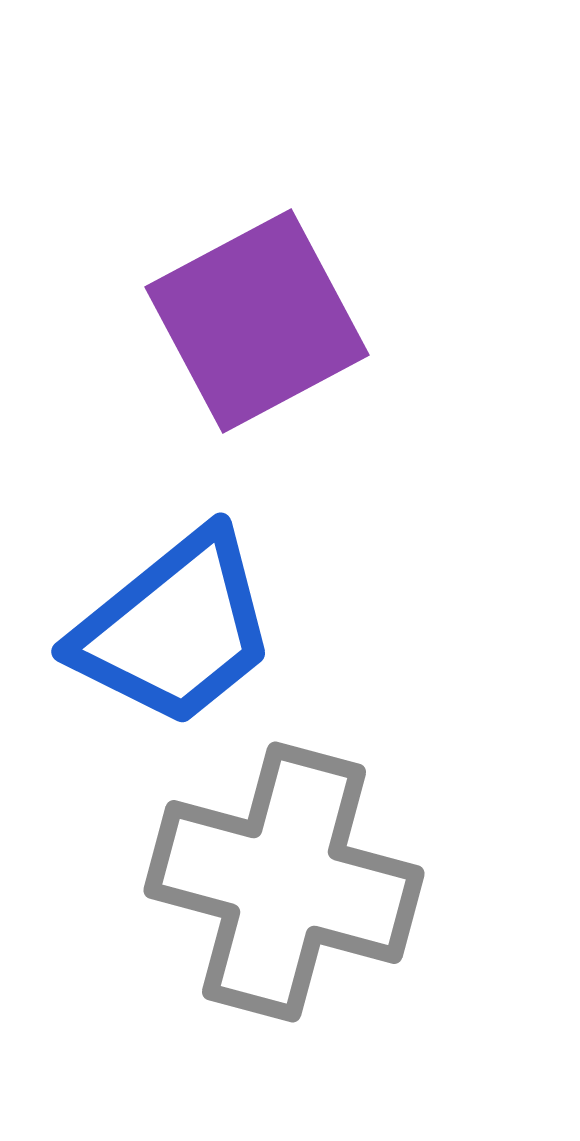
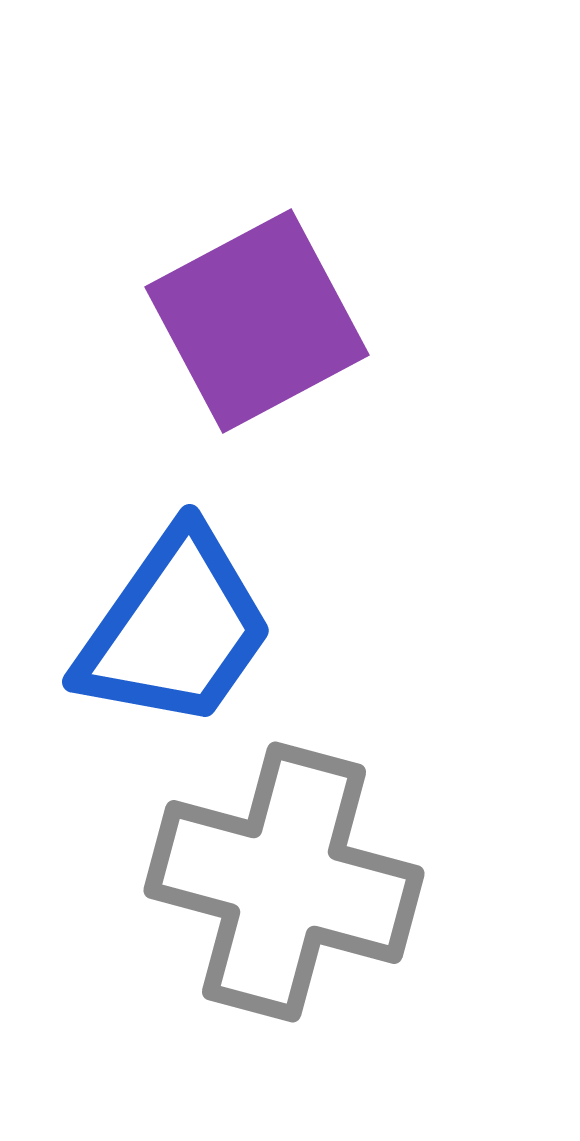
blue trapezoid: rotated 16 degrees counterclockwise
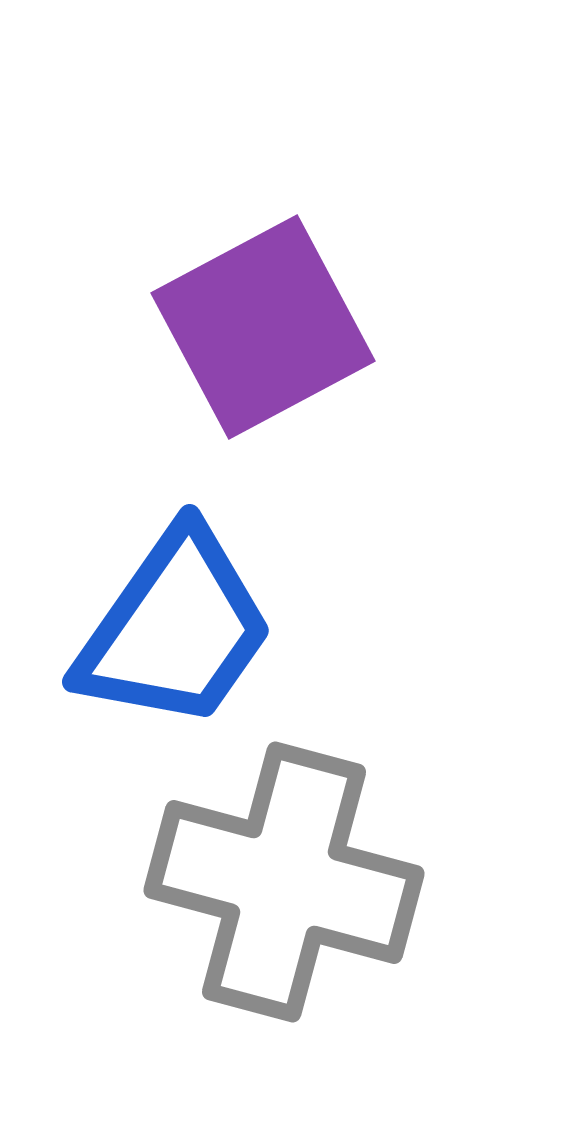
purple square: moved 6 px right, 6 px down
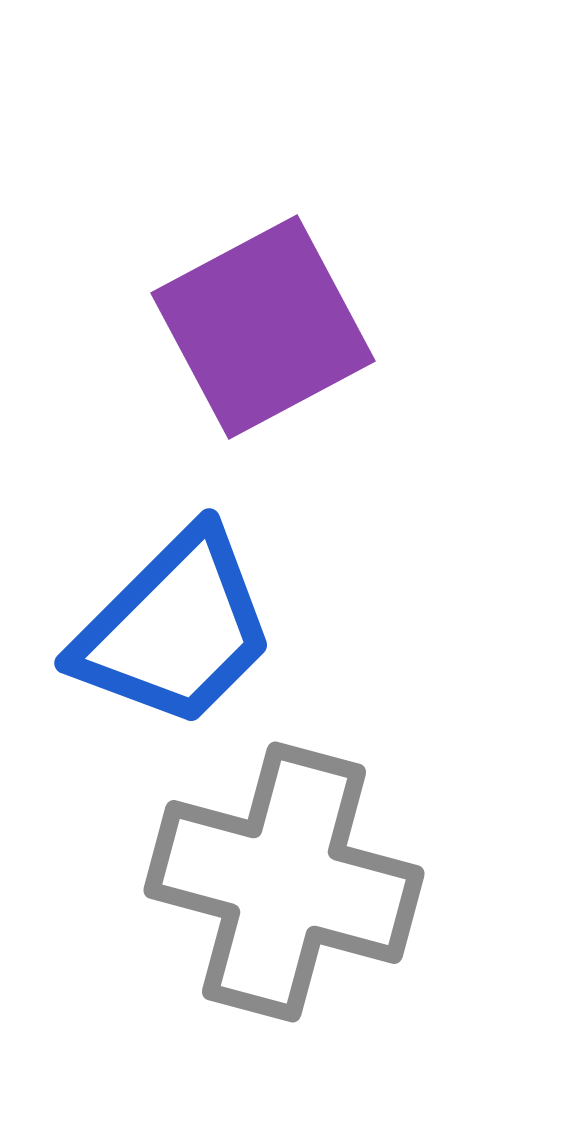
blue trapezoid: rotated 10 degrees clockwise
